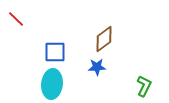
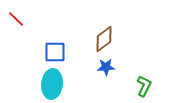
blue star: moved 9 px right
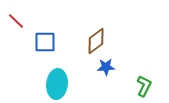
red line: moved 2 px down
brown diamond: moved 8 px left, 2 px down
blue square: moved 10 px left, 10 px up
cyan ellipse: moved 5 px right
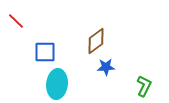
blue square: moved 10 px down
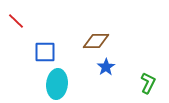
brown diamond: rotated 36 degrees clockwise
blue star: rotated 30 degrees counterclockwise
green L-shape: moved 4 px right, 3 px up
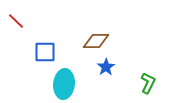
cyan ellipse: moved 7 px right
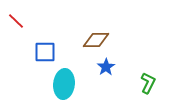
brown diamond: moved 1 px up
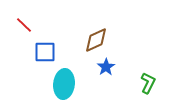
red line: moved 8 px right, 4 px down
brown diamond: rotated 24 degrees counterclockwise
